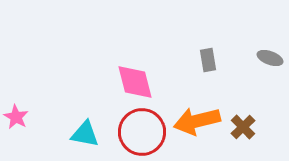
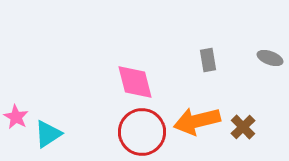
cyan triangle: moved 37 px left; rotated 44 degrees counterclockwise
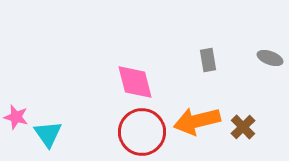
pink star: rotated 15 degrees counterclockwise
cyan triangle: rotated 32 degrees counterclockwise
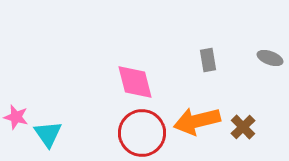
red circle: moved 1 px down
